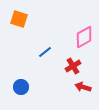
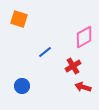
blue circle: moved 1 px right, 1 px up
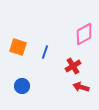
orange square: moved 1 px left, 28 px down
pink diamond: moved 3 px up
blue line: rotated 32 degrees counterclockwise
red arrow: moved 2 px left
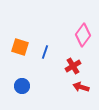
pink diamond: moved 1 px left, 1 px down; rotated 25 degrees counterclockwise
orange square: moved 2 px right
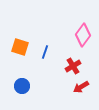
red arrow: rotated 49 degrees counterclockwise
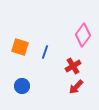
red arrow: moved 5 px left; rotated 14 degrees counterclockwise
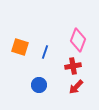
pink diamond: moved 5 px left, 5 px down; rotated 15 degrees counterclockwise
red cross: rotated 21 degrees clockwise
blue circle: moved 17 px right, 1 px up
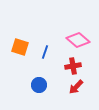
pink diamond: rotated 70 degrees counterclockwise
